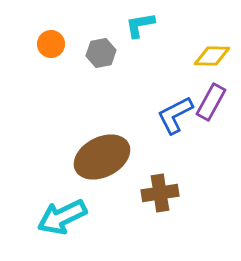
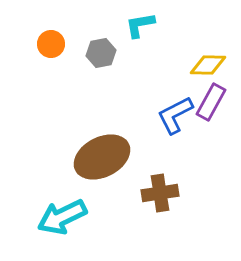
yellow diamond: moved 4 px left, 9 px down
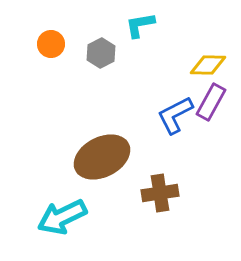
gray hexagon: rotated 16 degrees counterclockwise
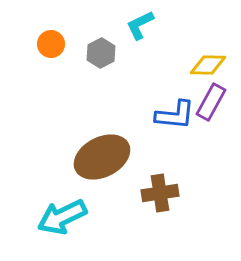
cyan L-shape: rotated 16 degrees counterclockwise
blue L-shape: rotated 147 degrees counterclockwise
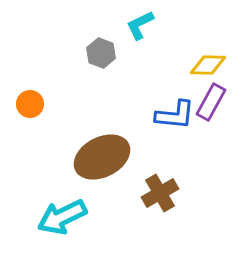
orange circle: moved 21 px left, 60 px down
gray hexagon: rotated 12 degrees counterclockwise
brown cross: rotated 21 degrees counterclockwise
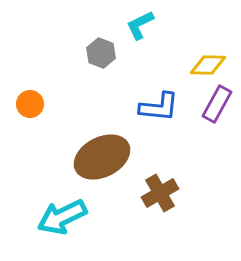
purple rectangle: moved 6 px right, 2 px down
blue L-shape: moved 16 px left, 8 px up
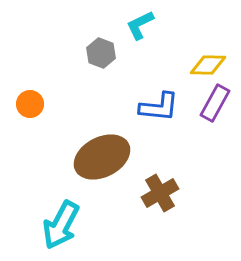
purple rectangle: moved 2 px left, 1 px up
cyan arrow: moved 1 px left, 8 px down; rotated 36 degrees counterclockwise
